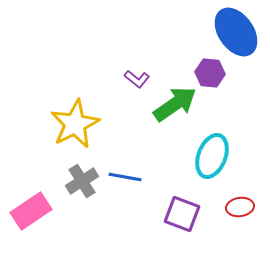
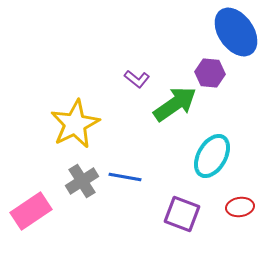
cyan ellipse: rotated 9 degrees clockwise
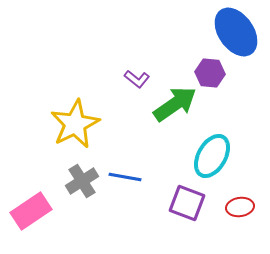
purple square: moved 5 px right, 11 px up
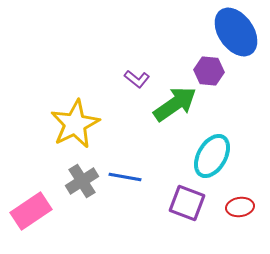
purple hexagon: moved 1 px left, 2 px up
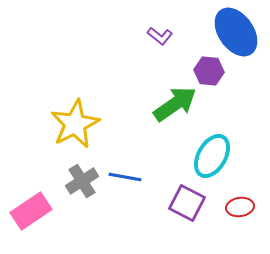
purple L-shape: moved 23 px right, 43 px up
purple square: rotated 6 degrees clockwise
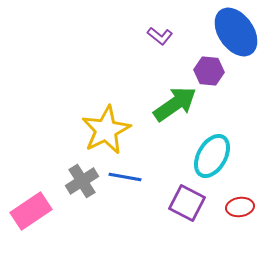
yellow star: moved 31 px right, 6 px down
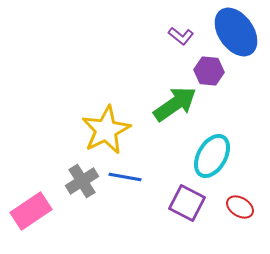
purple L-shape: moved 21 px right
red ellipse: rotated 40 degrees clockwise
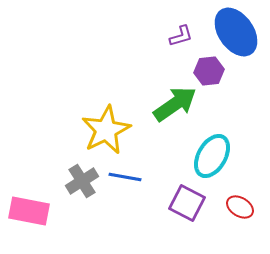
purple L-shape: rotated 55 degrees counterclockwise
purple hexagon: rotated 12 degrees counterclockwise
pink rectangle: moved 2 px left; rotated 45 degrees clockwise
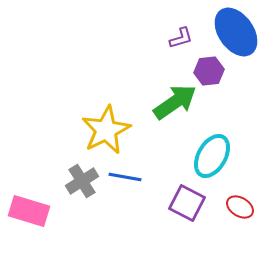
purple L-shape: moved 2 px down
green arrow: moved 2 px up
pink rectangle: rotated 6 degrees clockwise
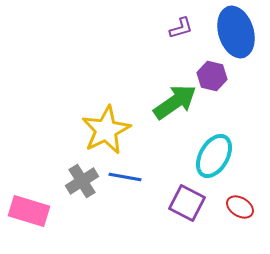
blue ellipse: rotated 18 degrees clockwise
purple L-shape: moved 10 px up
purple hexagon: moved 3 px right, 5 px down; rotated 20 degrees clockwise
cyan ellipse: moved 2 px right
